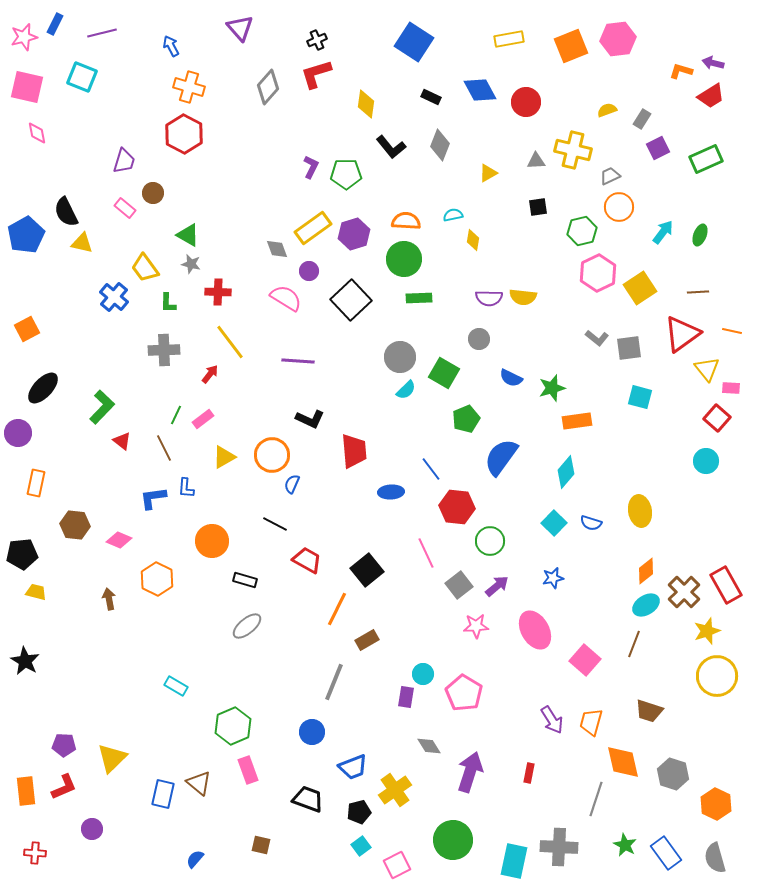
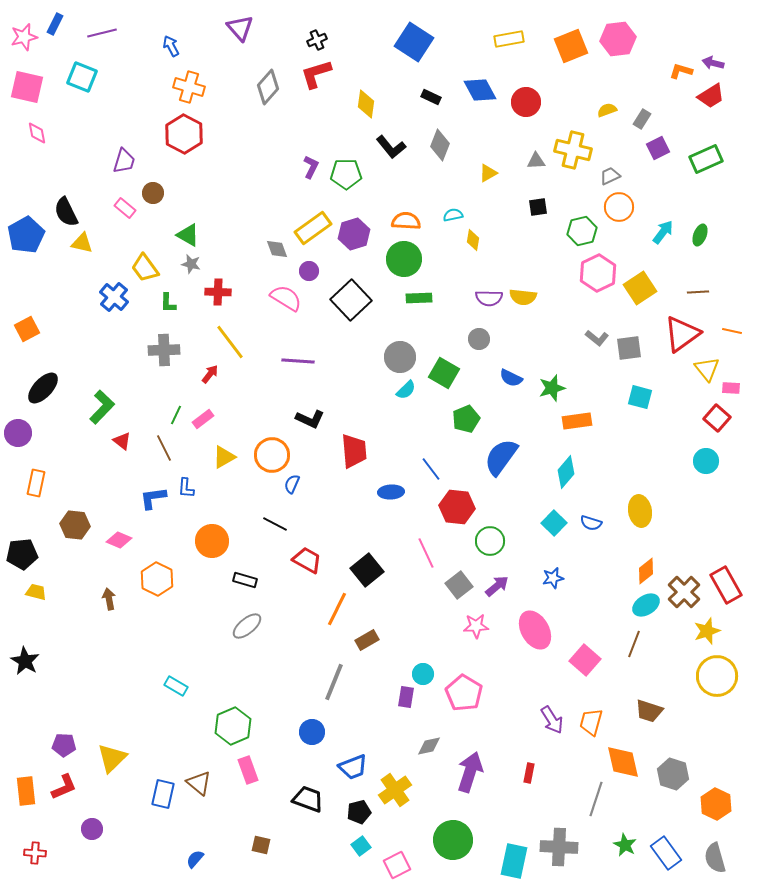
gray diamond at (429, 746): rotated 70 degrees counterclockwise
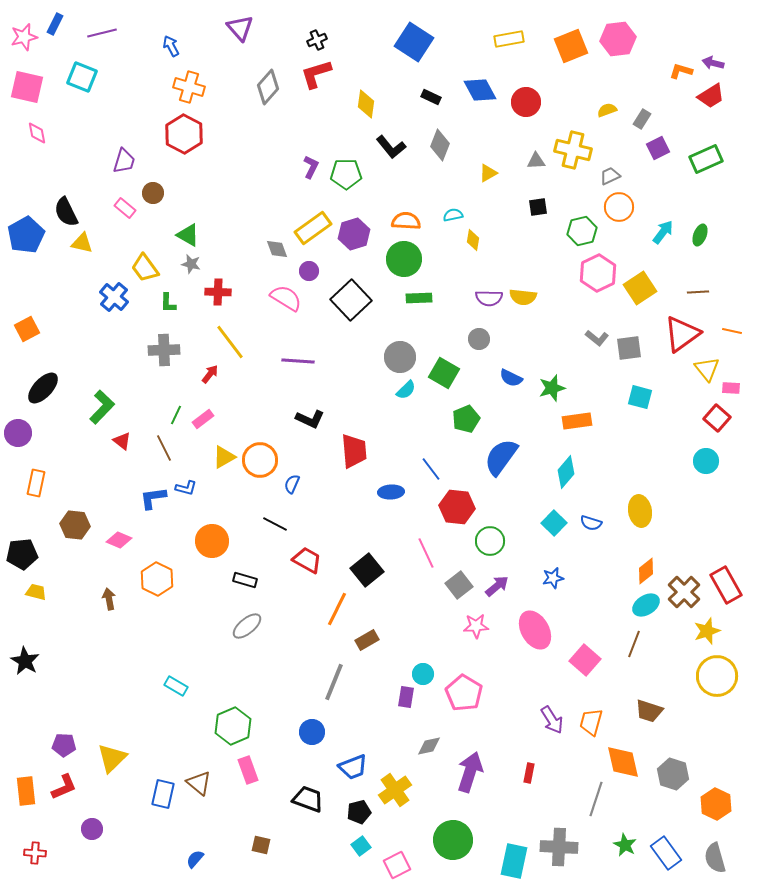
orange circle at (272, 455): moved 12 px left, 5 px down
blue L-shape at (186, 488): rotated 80 degrees counterclockwise
